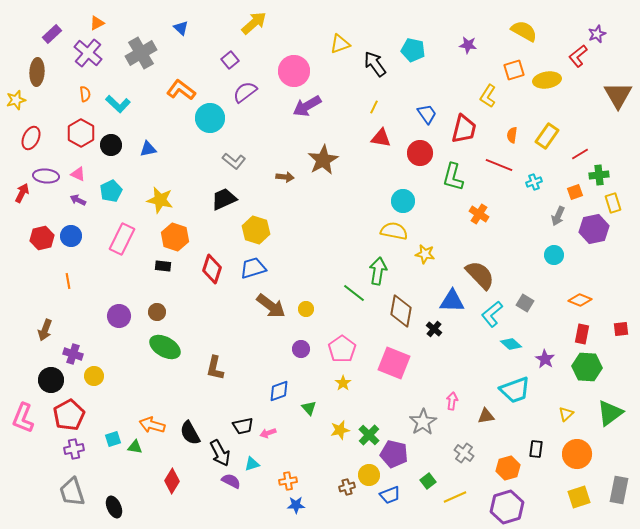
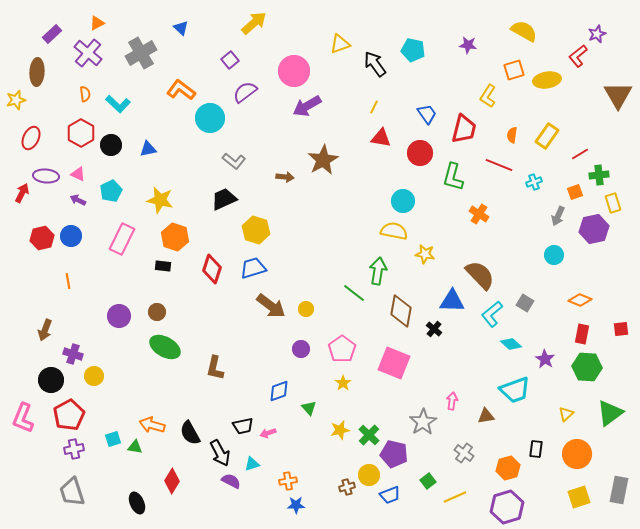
black ellipse at (114, 507): moved 23 px right, 4 px up
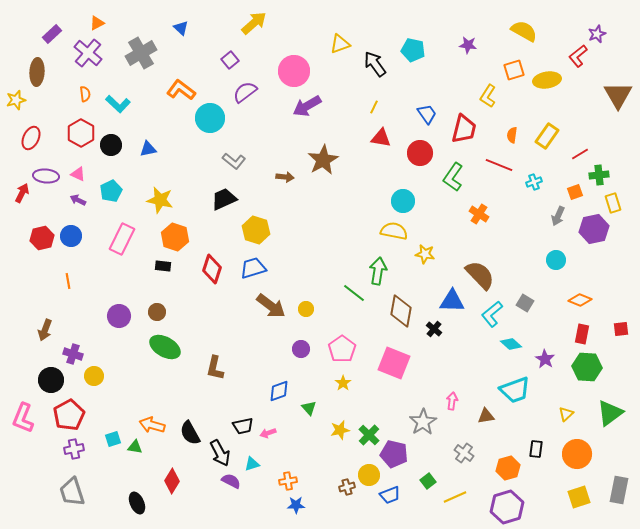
green L-shape at (453, 177): rotated 20 degrees clockwise
cyan circle at (554, 255): moved 2 px right, 5 px down
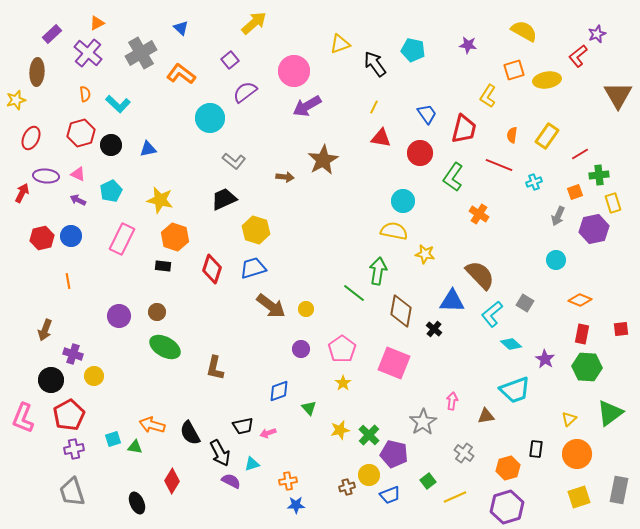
orange L-shape at (181, 90): moved 16 px up
red hexagon at (81, 133): rotated 16 degrees clockwise
yellow triangle at (566, 414): moved 3 px right, 5 px down
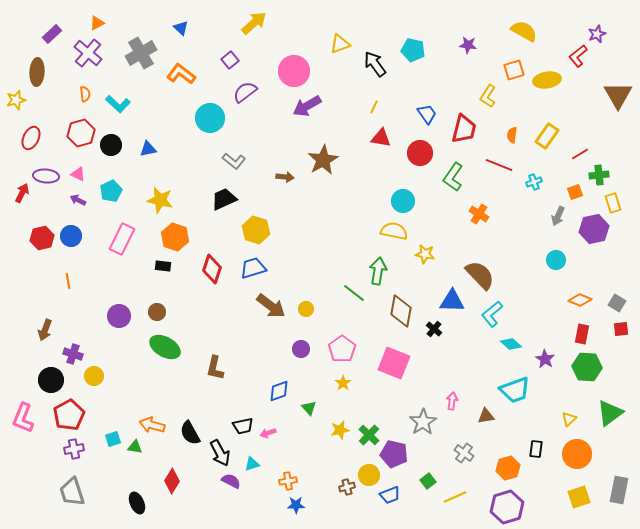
gray square at (525, 303): moved 92 px right
